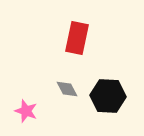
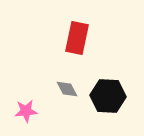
pink star: rotated 25 degrees counterclockwise
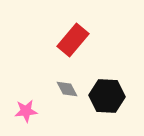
red rectangle: moved 4 px left, 2 px down; rotated 28 degrees clockwise
black hexagon: moved 1 px left
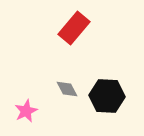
red rectangle: moved 1 px right, 12 px up
pink star: rotated 20 degrees counterclockwise
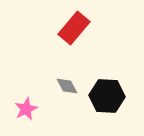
gray diamond: moved 3 px up
pink star: moved 2 px up
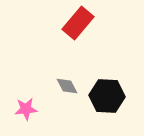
red rectangle: moved 4 px right, 5 px up
pink star: rotated 20 degrees clockwise
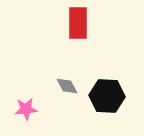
red rectangle: rotated 40 degrees counterclockwise
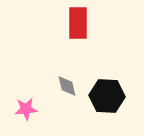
gray diamond: rotated 15 degrees clockwise
